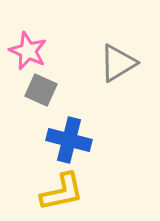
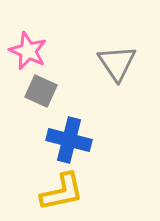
gray triangle: moved 1 px left; rotated 33 degrees counterclockwise
gray square: moved 1 px down
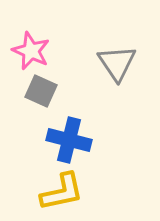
pink star: moved 3 px right
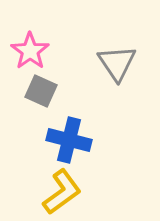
pink star: moved 1 px left; rotated 12 degrees clockwise
yellow L-shape: rotated 24 degrees counterclockwise
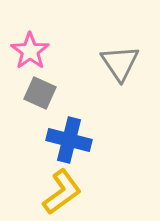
gray triangle: moved 3 px right
gray square: moved 1 px left, 2 px down
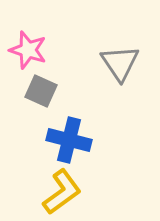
pink star: moved 2 px left, 1 px up; rotated 18 degrees counterclockwise
gray square: moved 1 px right, 2 px up
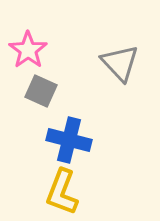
pink star: rotated 18 degrees clockwise
gray triangle: rotated 9 degrees counterclockwise
yellow L-shape: rotated 147 degrees clockwise
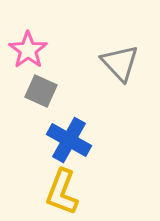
blue cross: rotated 15 degrees clockwise
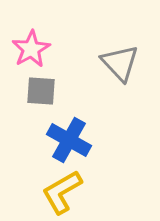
pink star: moved 3 px right, 1 px up; rotated 6 degrees clockwise
gray square: rotated 20 degrees counterclockwise
yellow L-shape: rotated 39 degrees clockwise
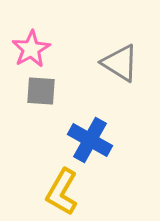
gray triangle: rotated 15 degrees counterclockwise
blue cross: moved 21 px right
yellow L-shape: rotated 30 degrees counterclockwise
